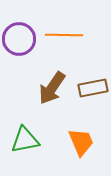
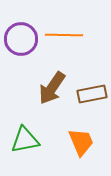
purple circle: moved 2 px right
brown rectangle: moved 1 px left, 6 px down
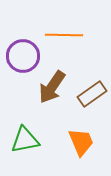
purple circle: moved 2 px right, 17 px down
brown arrow: moved 1 px up
brown rectangle: rotated 24 degrees counterclockwise
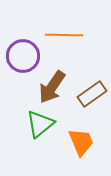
green triangle: moved 15 px right, 16 px up; rotated 28 degrees counterclockwise
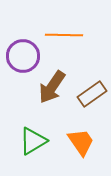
green triangle: moved 7 px left, 17 px down; rotated 8 degrees clockwise
orange trapezoid: rotated 12 degrees counterclockwise
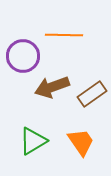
brown arrow: rotated 36 degrees clockwise
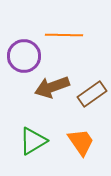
purple circle: moved 1 px right
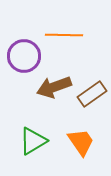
brown arrow: moved 2 px right
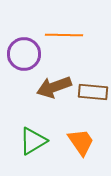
purple circle: moved 2 px up
brown rectangle: moved 1 px right, 2 px up; rotated 40 degrees clockwise
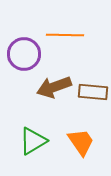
orange line: moved 1 px right
